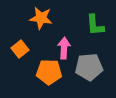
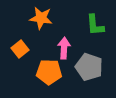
gray pentagon: rotated 24 degrees clockwise
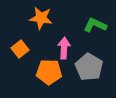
green L-shape: rotated 120 degrees clockwise
gray pentagon: rotated 12 degrees clockwise
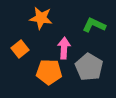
green L-shape: moved 1 px left
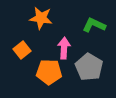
orange square: moved 2 px right, 1 px down
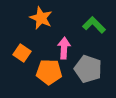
orange star: rotated 15 degrees clockwise
green L-shape: rotated 20 degrees clockwise
orange square: moved 3 px down; rotated 18 degrees counterclockwise
gray pentagon: moved 1 px left, 2 px down; rotated 12 degrees counterclockwise
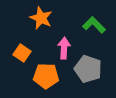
orange pentagon: moved 3 px left, 4 px down
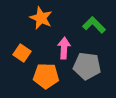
gray pentagon: moved 1 px left, 3 px up; rotated 12 degrees counterclockwise
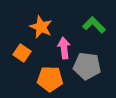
orange star: moved 9 px down
pink arrow: rotated 10 degrees counterclockwise
orange pentagon: moved 4 px right, 3 px down
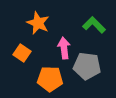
orange star: moved 3 px left, 4 px up
